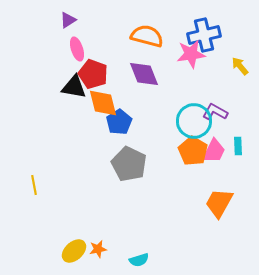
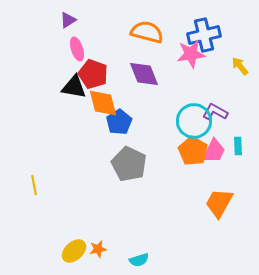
orange semicircle: moved 4 px up
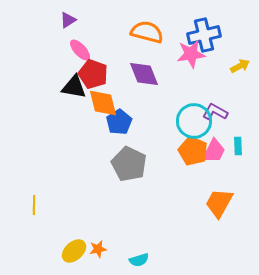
pink ellipse: moved 3 px right, 1 px down; rotated 25 degrees counterclockwise
yellow arrow: rotated 102 degrees clockwise
orange pentagon: rotated 8 degrees counterclockwise
yellow line: moved 20 px down; rotated 12 degrees clockwise
